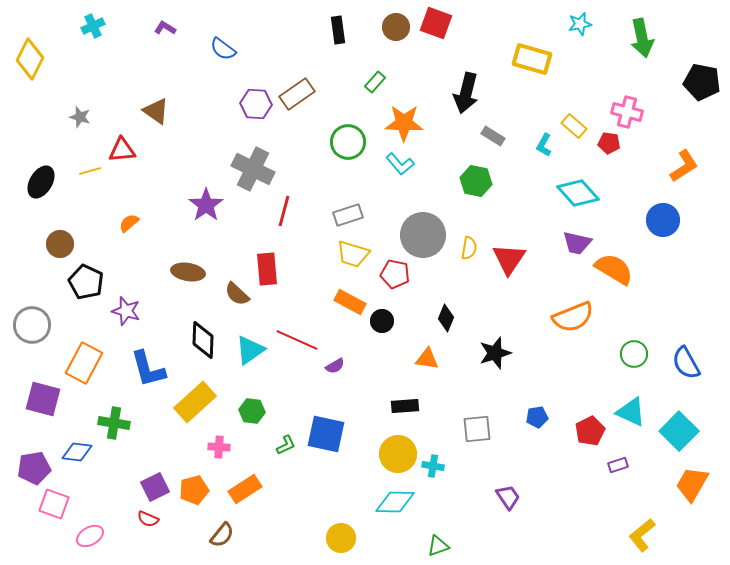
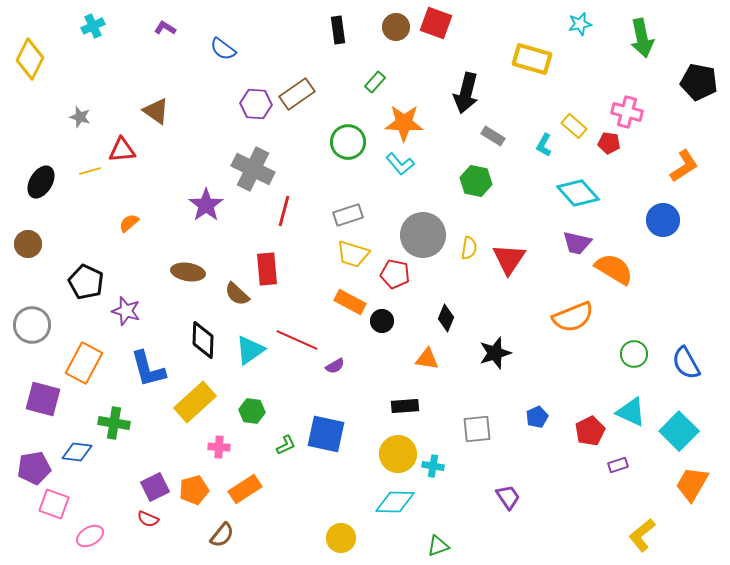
black pentagon at (702, 82): moved 3 px left
brown circle at (60, 244): moved 32 px left
blue pentagon at (537, 417): rotated 15 degrees counterclockwise
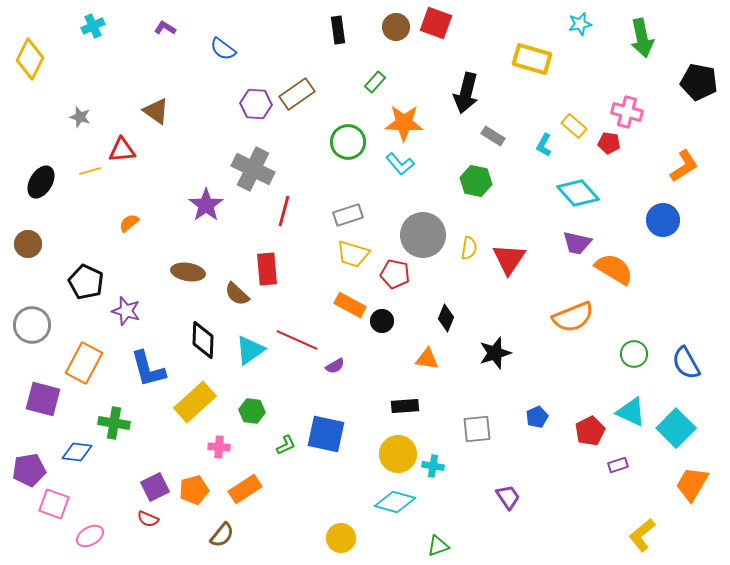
orange rectangle at (350, 302): moved 3 px down
cyan square at (679, 431): moved 3 px left, 3 px up
purple pentagon at (34, 468): moved 5 px left, 2 px down
cyan diamond at (395, 502): rotated 15 degrees clockwise
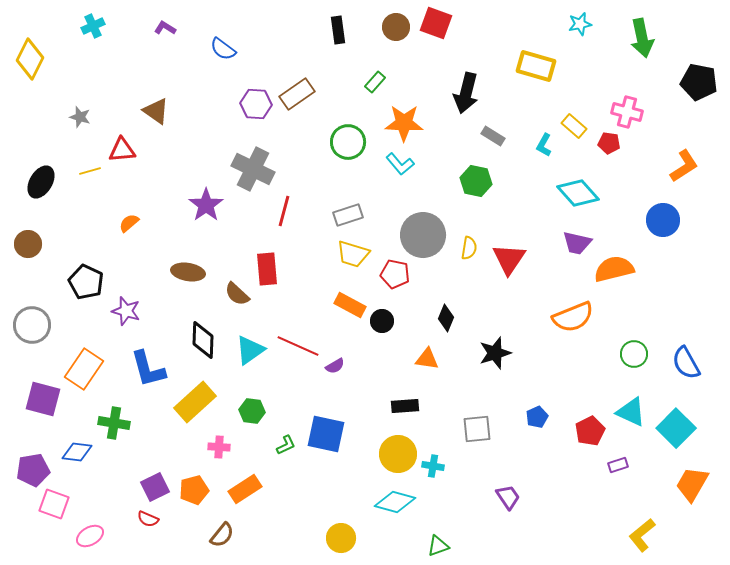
yellow rectangle at (532, 59): moved 4 px right, 7 px down
orange semicircle at (614, 269): rotated 45 degrees counterclockwise
red line at (297, 340): moved 1 px right, 6 px down
orange rectangle at (84, 363): moved 6 px down; rotated 6 degrees clockwise
purple pentagon at (29, 470): moved 4 px right
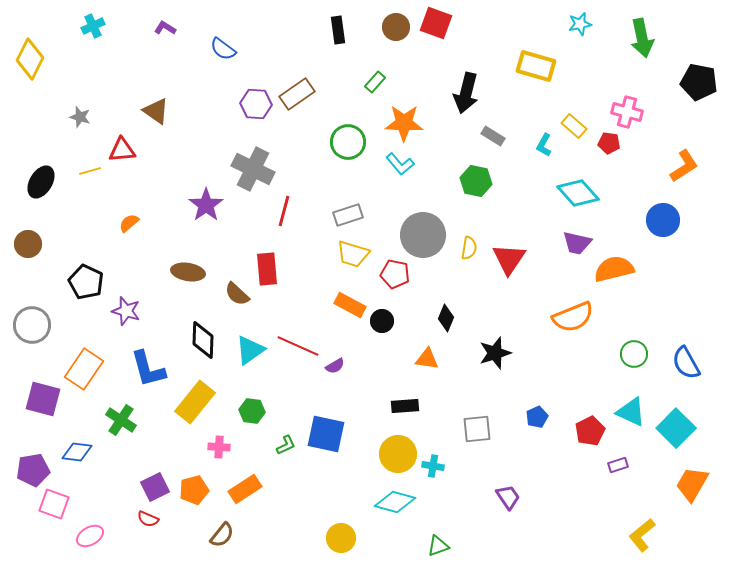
yellow rectangle at (195, 402): rotated 9 degrees counterclockwise
green cross at (114, 423): moved 7 px right, 3 px up; rotated 24 degrees clockwise
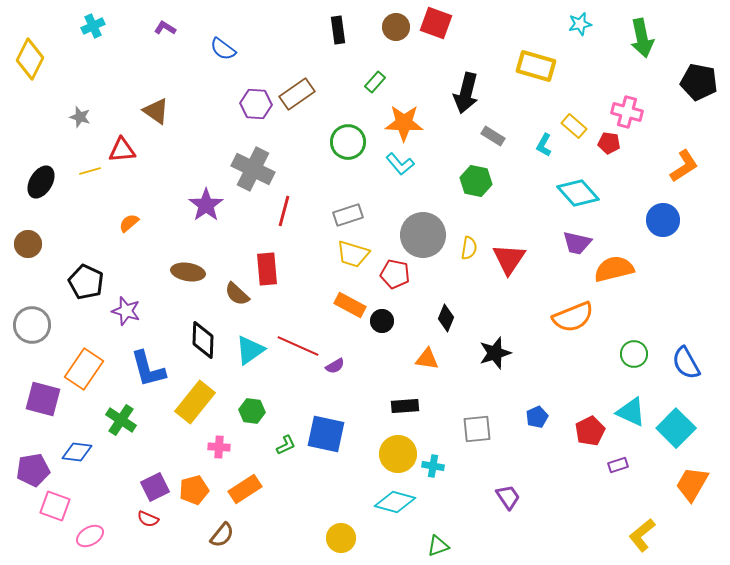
pink square at (54, 504): moved 1 px right, 2 px down
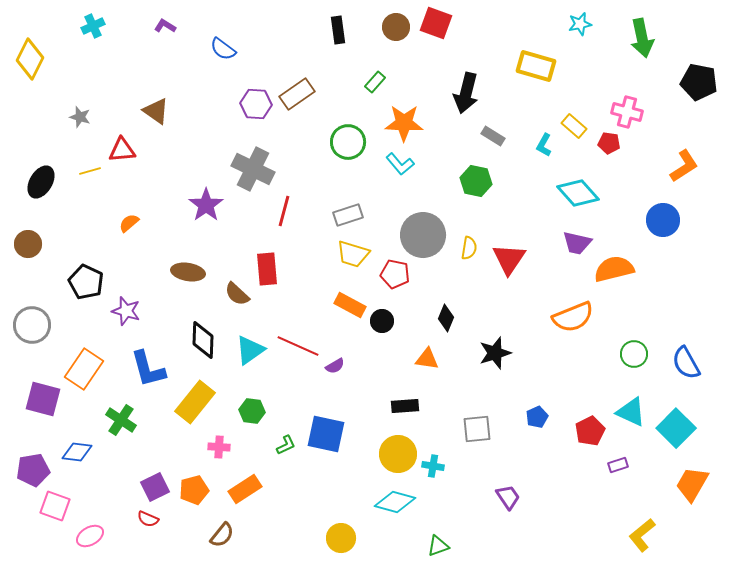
purple L-shape at (165, 28): moved 2 px up
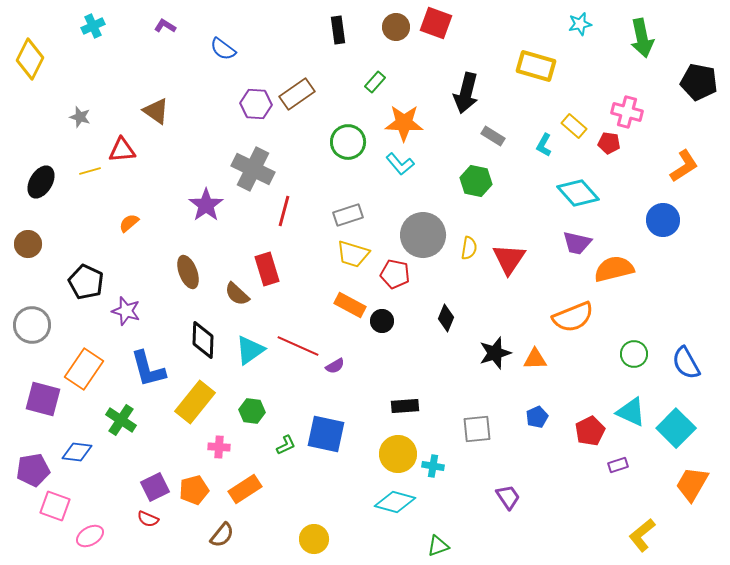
red rectangle at (267, 269): rotated 12 degrees counterclockwise
brown ellipse at (188, 272): rotated 60 degrees clockwise
orange triangle at (427, 359): moved 108 px right; rotated 10 degrees counterclockwise
yellow circle at (341, 538): moved 27 px left, 1 px down
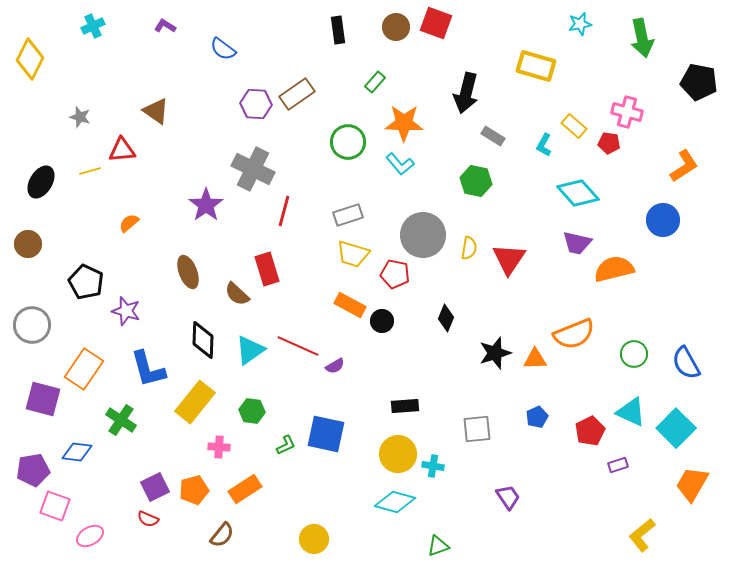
orange semicircle at (573, 317): moved 1 px right, 17 px down
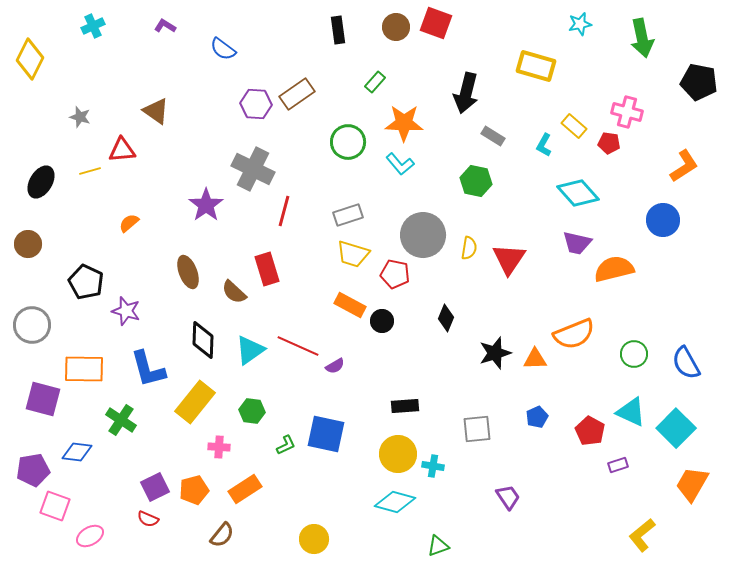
brown semicircle at (237, 294): moved 3 px left, 2 px up
orange rectangle at (84, 369): rotated 57 degrees clockwise
red pentagon at (590, 431): rotated 16 degrees counterclockwise
